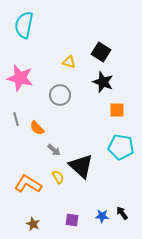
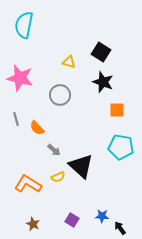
yellow semicircle: rotated 96 degrees clockwise
black arrow: moved 2 px left, 15 px down
purple square: rotated 24 degrees clockwise
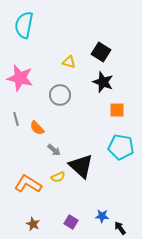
purple square: moved 1 px left, 2 px down
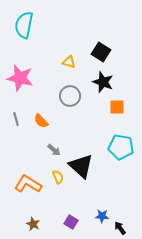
gray circle: moved 10 px right, 1 px down
orange square: moved 3 px up
orange semicircle: moved 4 px right, 7 px up
yellow semicircle: rotated 88 degrees counterclockwise
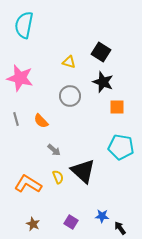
black triangle: moved 2 px right, 5 px down
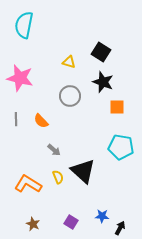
gray line: rotated 16 degrees clockwise
black arrow: rotated 64 degrees clockwise
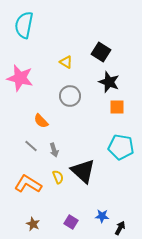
yellow triangle: moved 3 px left; rotated 16 degrees clockwise
black star: moved 6 px right
gray line: moved 15 px right, 27 px down; rotated 48 degrees counterclockwise
gray arrow: rotated 32 degrees clockwise
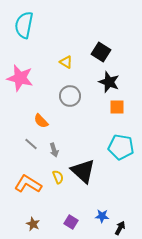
gray line: moved 2 px up
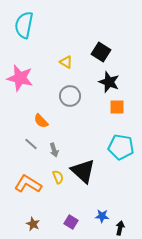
black arrow: rotated 16 degrees counterclockwise
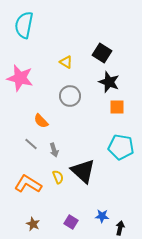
black square: moved 1 px right, 1 px down
